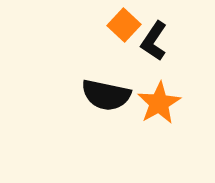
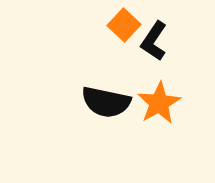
black semicircle: moved 7 px down
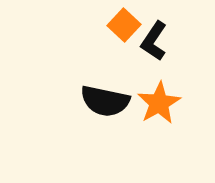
black semicircle: moved 1 px left, 1 px up
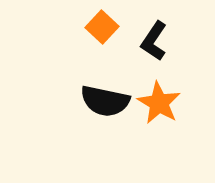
orange square: moved 22 px left, 2 px down
orange star: rotated 12 degrees counterclockwise
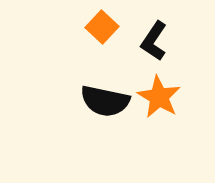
orange star: moved 6 px up
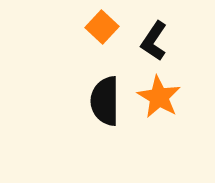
black semicircle: rotated 78 degrees clockwise
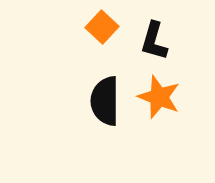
black L-shape: rotated 18 degrees counterclockwise
orange star: rotated 9 degrees counterclockwise
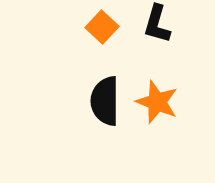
black L-shape: moved 3 px right, 17 px up
orange star: moved 2 px left, 5 px down
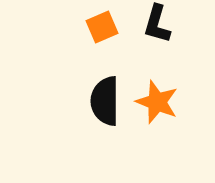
orange square: rotated 24 degrees clockwise
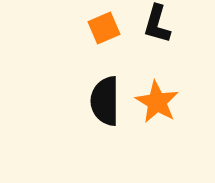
orange square: moved 2 px right, 1 px down
orange star: rotated 9 degrees clockwise
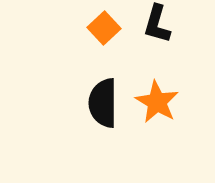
orange square: rotated 20 degrees counterclockwise
black semicircle: moved 2 px left, 2 px down
